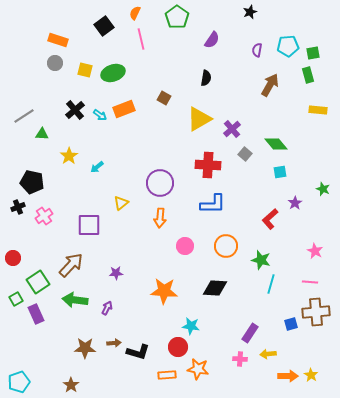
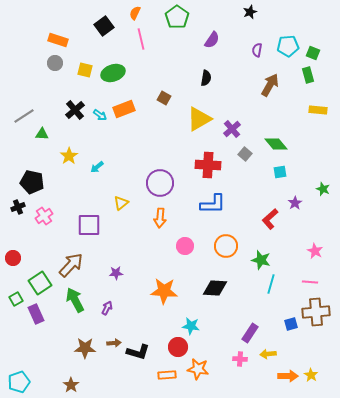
green square at (313, 53): rotated 32 degrees clockwise
green square at (38, 282): moved 2 px right, 1 px down
green arrow at (75, 300): rotated 55 degrees clockwise
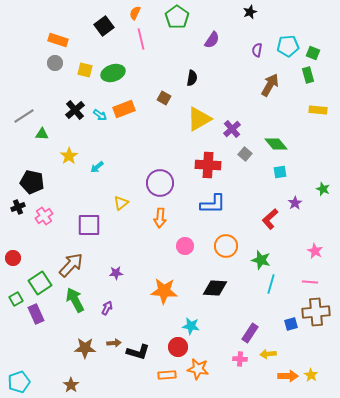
black semicircle at (206, 78): moved 14 px left
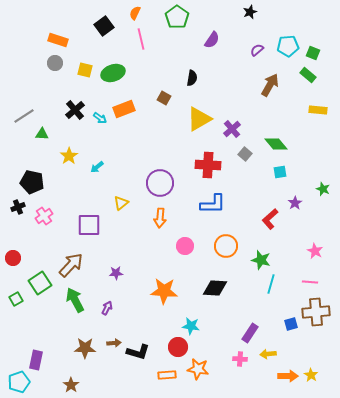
purple semicircle at (257, 50): rotated 40 degrees clockwise
green rectangle at (308, 75): rotated 35 degrees counterclockwise
cyan arrow at (100, 115): moved 3 px down
purple rectangle at (36, 314): moved 46 px down; rotated 36 degrees clockwise
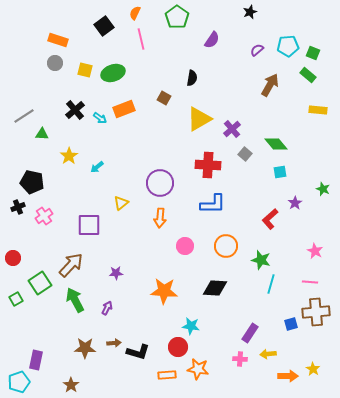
yellow star at (311, 375): moved 2 px right, 6 px up
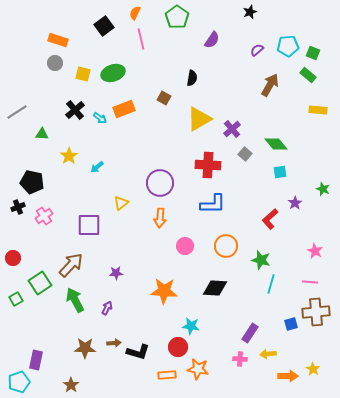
yellow square at (85, 70): moved 2 px left, 4 px down
gray line at (24, 116): moved 7 px left, 4 px up
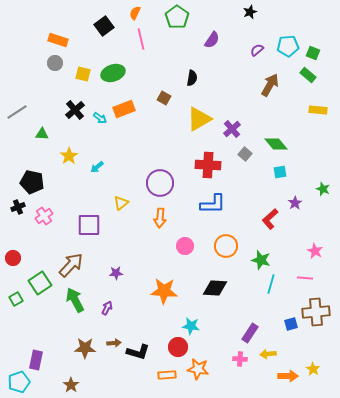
pink line at (310, 282): moved 5 px left, 4 px up
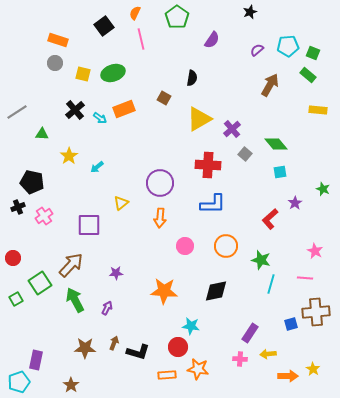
black diamond at (215, 288): moved 1 px right, 3 px down; rotated 15 degrees counterclockwise
brown arrow at (114, 343): rotated 64 degrees counterclockwise
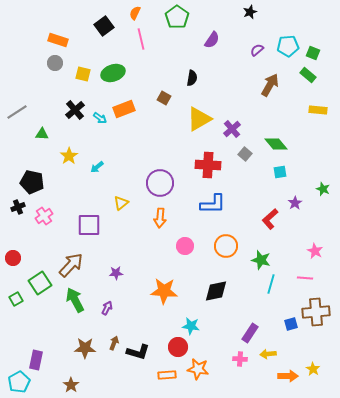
cyan pentagon at (19, 382): rotated 10 degrees counterclockwise
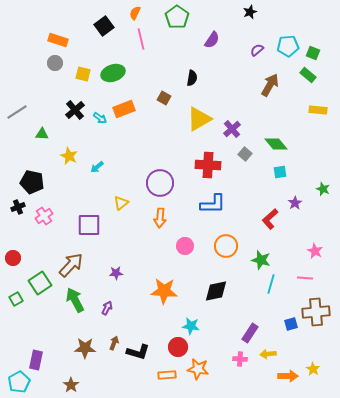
yellow star at (69, 156): rotated 12 degrees counterclockwise
